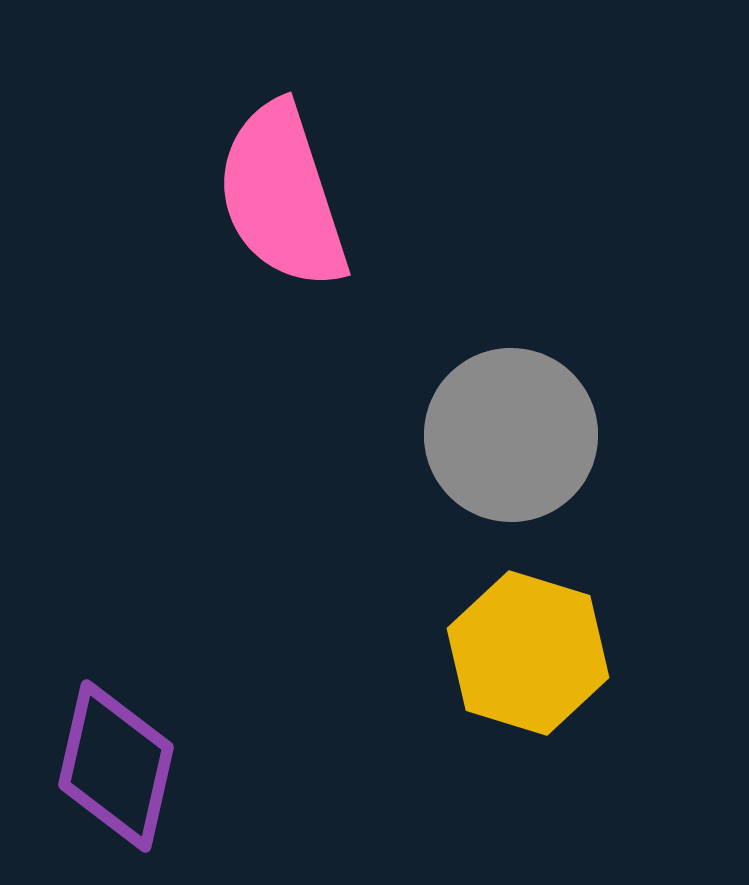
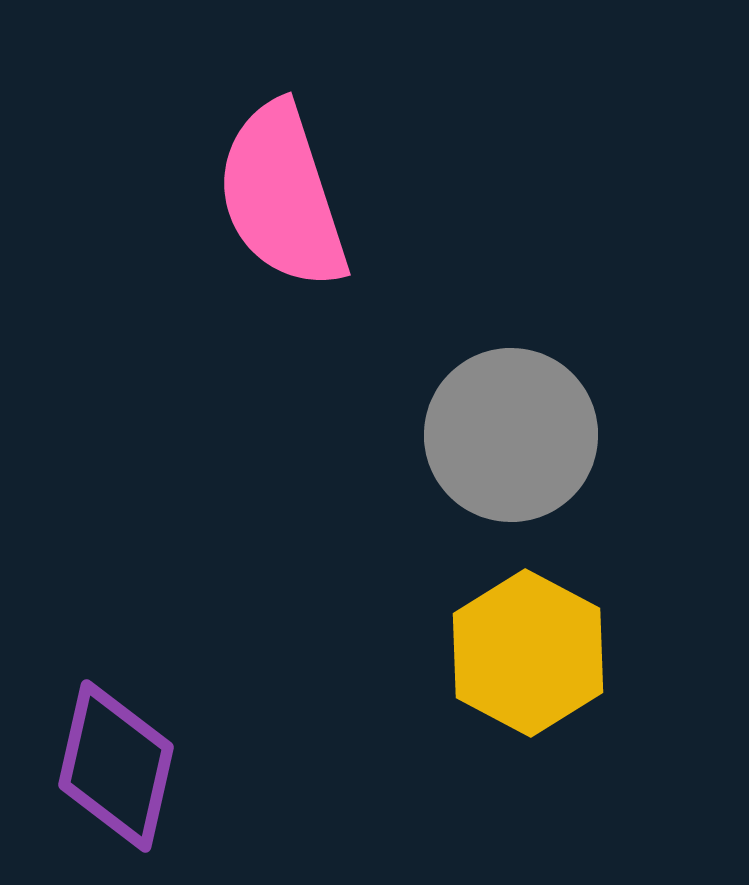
yellow hexagon: rotated 11 degrees clockwise
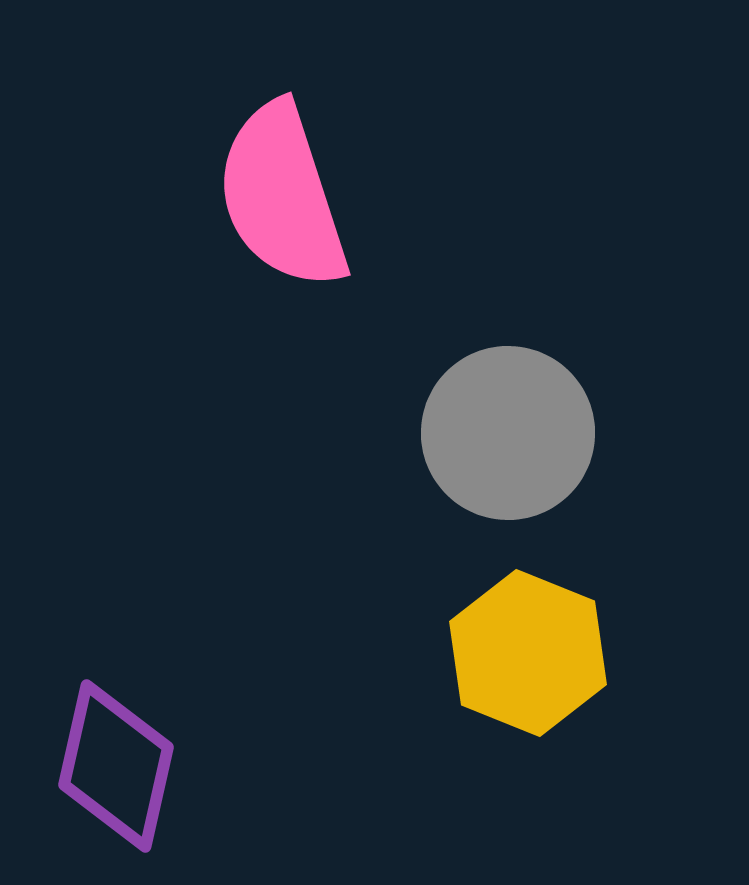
gray circle: moved 3 px left, 2 px up
yellow hexagon: rotated 6 degrees counterclockwise
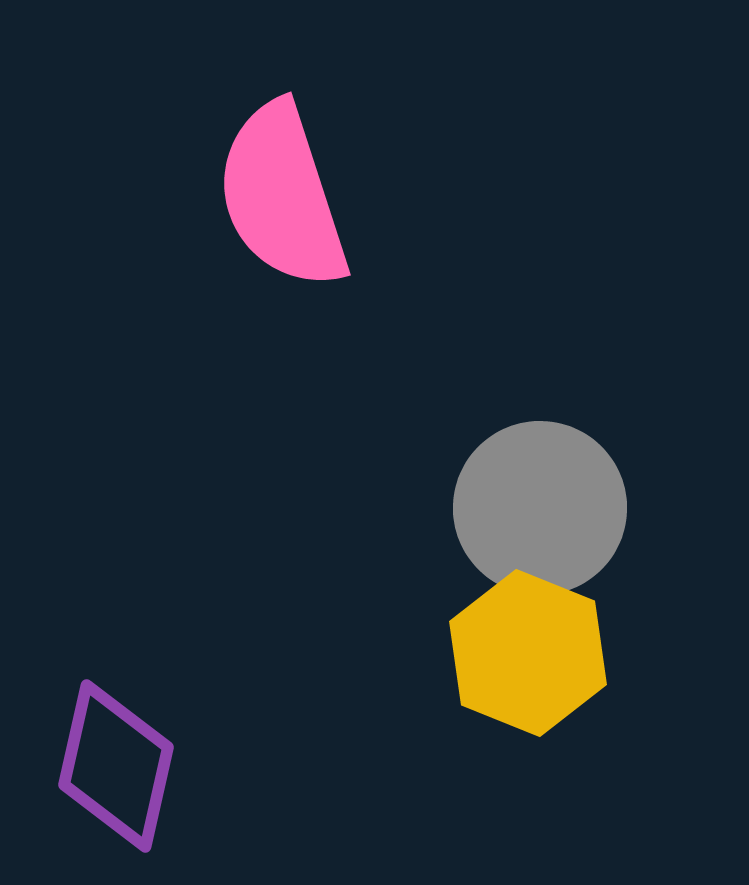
gray circle: moved 32 px right, 75 px down
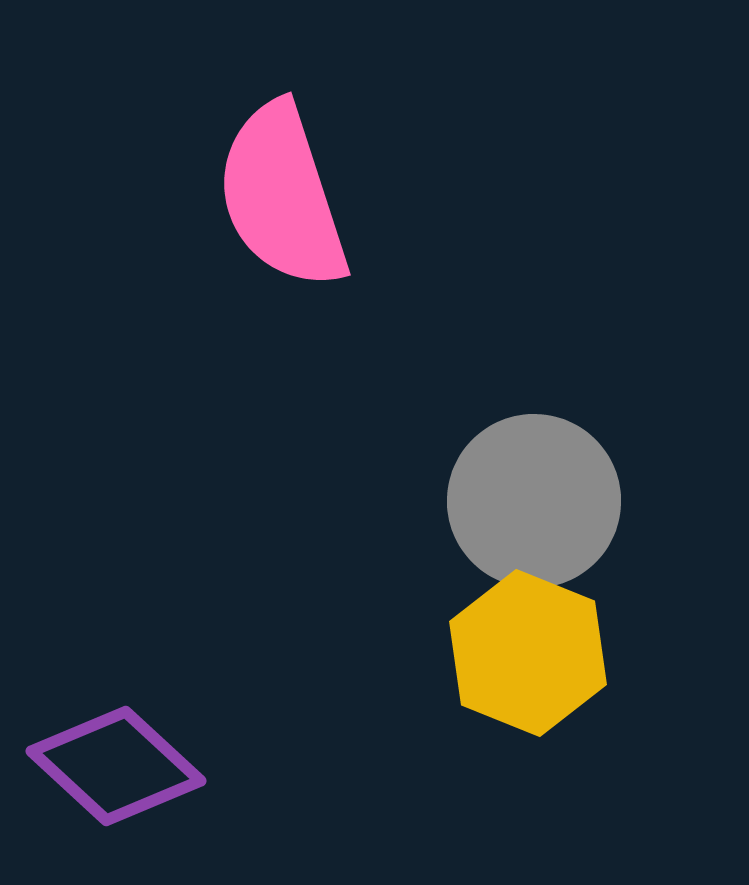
gray circle: moved 6 px left, 7 px up
purple diamond: rotated 60 degrees counterclockwise
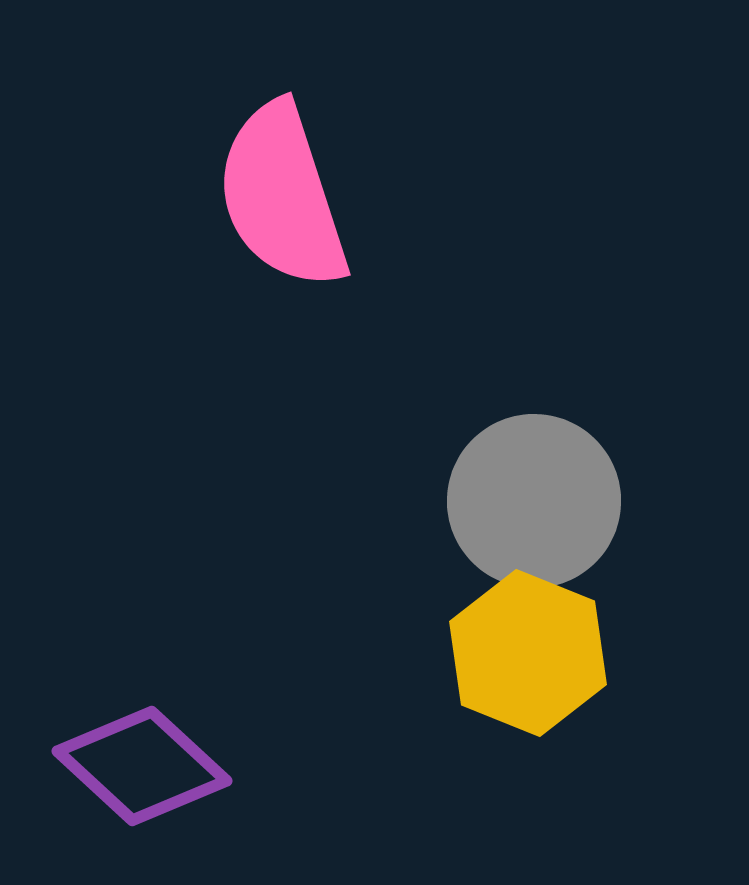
purple diamond: moved 26 px right
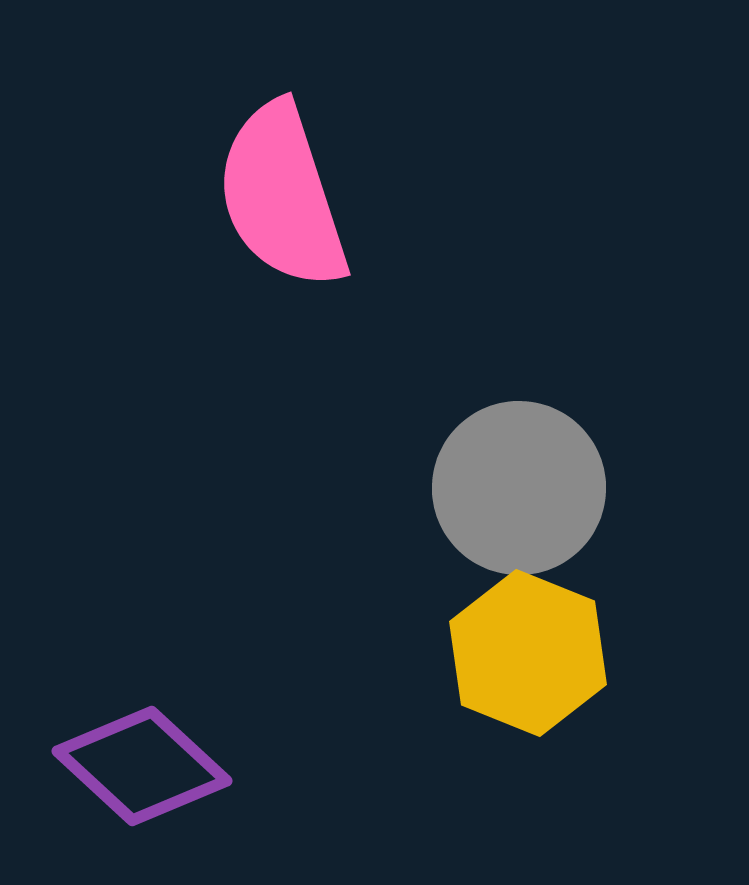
gray circle: moved 15 px left, 13 px up
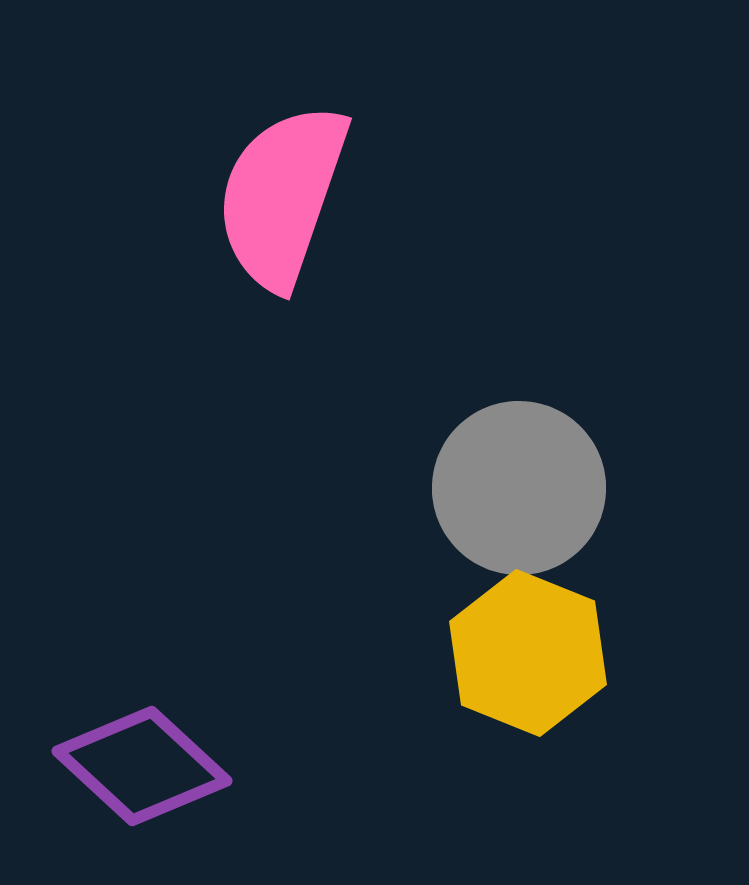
pink semicircle: rotated 37 degrees clockwise
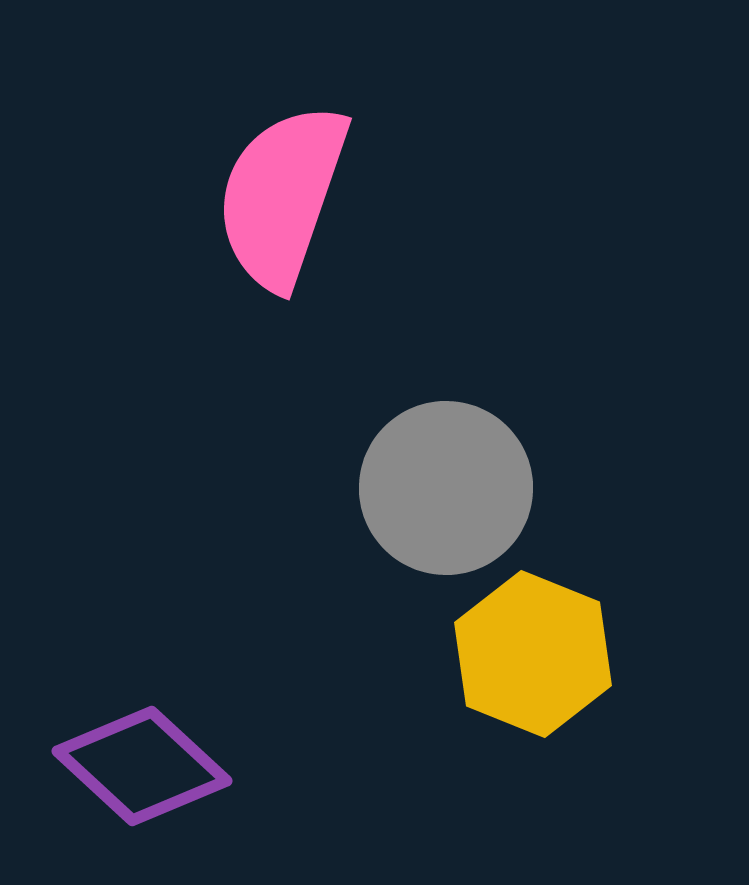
gray circle: moved 73 px left
yellow hexagon: moved 5 px right, 1 px down
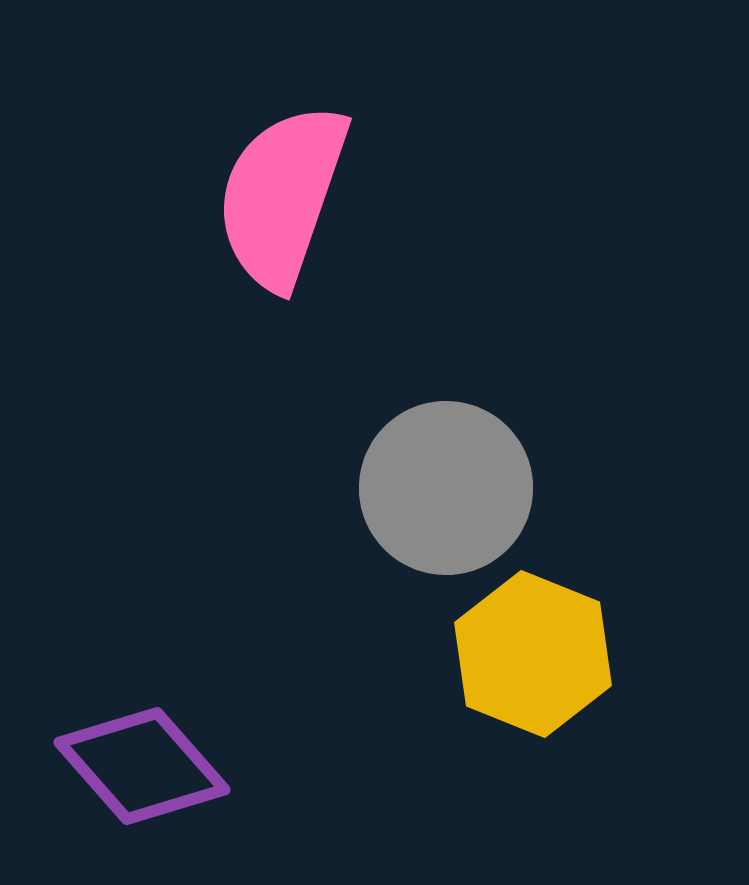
purple diamond: rotated 6 degrees clockwise
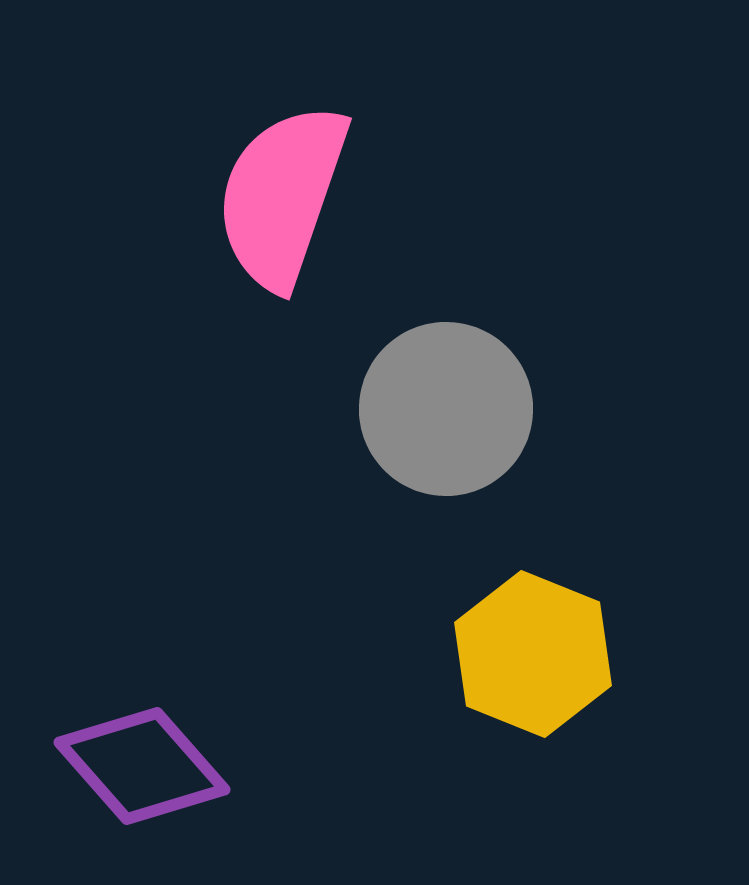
gray circle: moved 79 px up
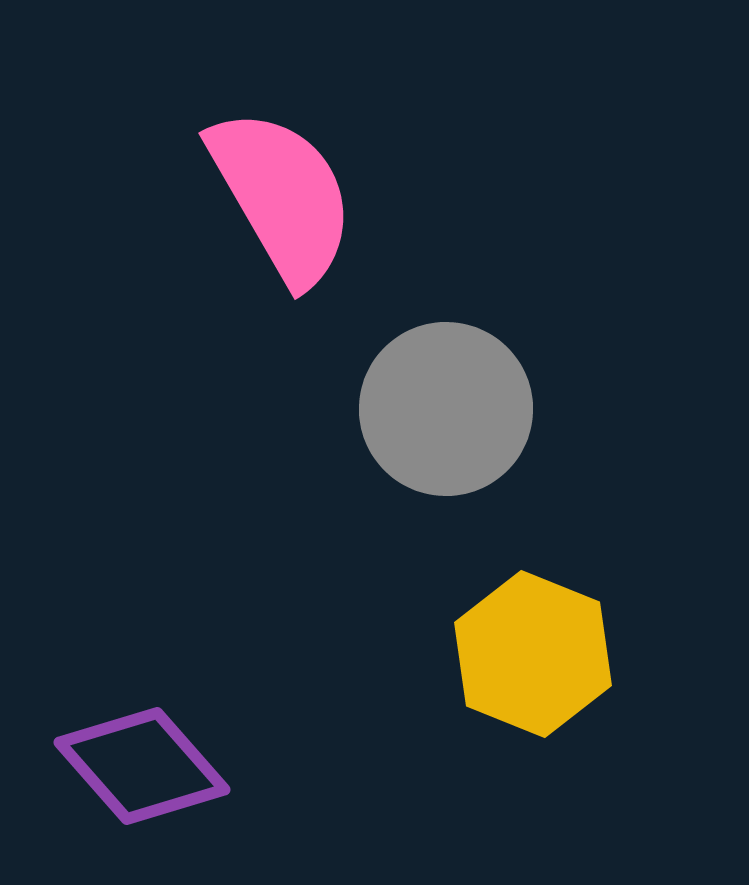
pink semicircle: rotated 131 degrees clockwise
